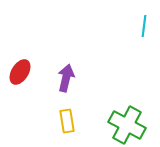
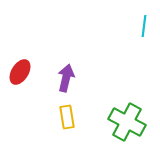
yellow rectangle: moved 4 px up
green cross: moved 3 px up
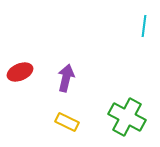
red ellipse: rotated 35 degrees clockwise
yellow rectangle: moved 5 px down; rotated 55 degrees counterclockwise
green cross: moved 5 px up
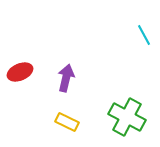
cyan line: moved 9 px down; rotated 35 degrees counterclockwise
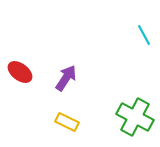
red ellipse: rotated 60 degrees clockwise
purple arrow: rotated 20 degrees clockwise
green cross: moved 8 px right
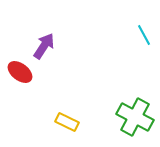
purple arrow: moved 22 px left, 32 px up
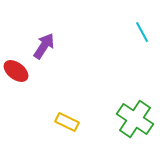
cyan line: moved 2 px left, 3 px up
red ellipse: moved 4 px left, 1 px up
green cross: moved 2 px down; rotated 6 degrees clockwise
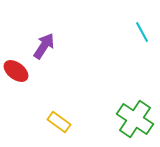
yellow rectangle: moved 8 px left; rotated 10 degrees clockwise
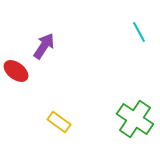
cyan line: moved 3 px left
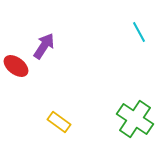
red ellipse: moved 5 px up
